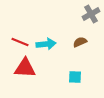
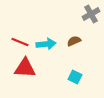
brown semicircle: moved 6 px left, 1 px up
cyan square: rotated 24 degrees clockwise
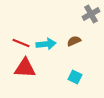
red line: moved 1 px right, 1 px down
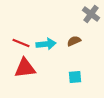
gray cross: rotated 24 degrees counterclockwise
red triangle: rotated 10 degrees counterclockwise
cyan square: rotated 32 degrees counterclockwise
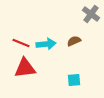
cyan square: moved 1 px left, 3 px down
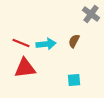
brown semicircle: rotated 40 degrees counterclockwise
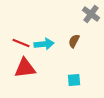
cyan arrow: moved 2 px left
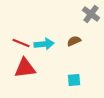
brown semicircle: rotated 40 degrees clockwise
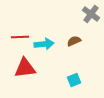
red line: moved 1 px left, 6 px up; rotated 24 degrees counterclockwise
cyan square: rotated 16 degrees counterclockwise
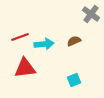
red line: rotated 18 degrees counterclockwise
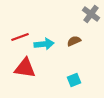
red triangle: rotated 15 degrees clockwise
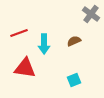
red line: moved 1 px left, 4 px up
cyan arrow: rotated 96 degrees clockwise
